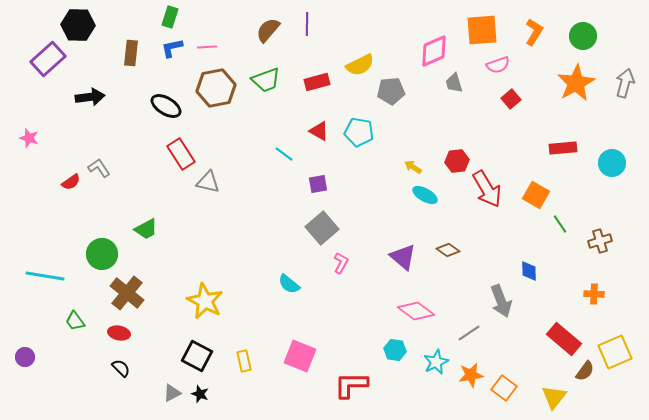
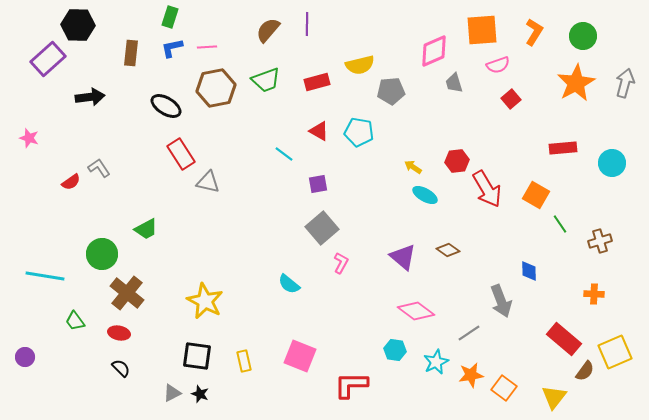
yellow semicircle at (360, 65): rotated 12 degrees clockwise
black square at (197, 356): rotated 20 degrees counterclockwise
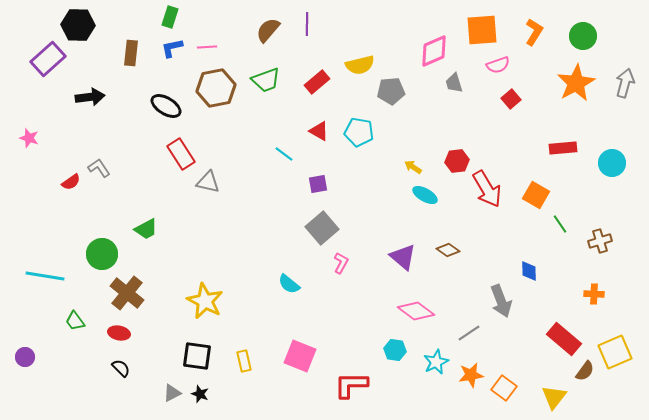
red rectangle at (317, 82): rotated 25 degrees counterclockwise
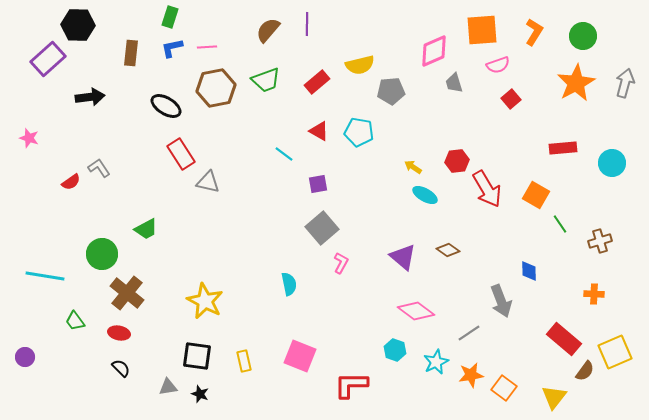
cyan semicircle at (289, 284): rotated 140 degrees counterclockwise
cyan hexagon at (395, 350): rotated 10 degrees clockwise
gray triangle at (172, 393): moved 4 px left, 6 px up; rotated 18 degrees clockwise
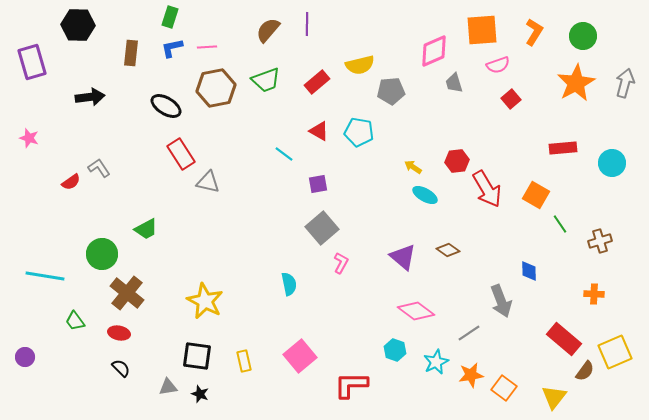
purple rectangle at (48, 59): moved 16 px left, 3 px down; rotated 64 degrees counterclockwise
pink square at (300, 356): rotated 28 degrees clockwise
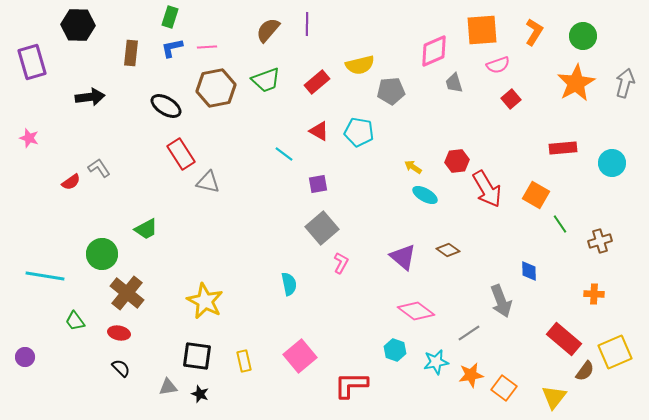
cyan star at (436, 362): rotated 15 degrees clockwise
